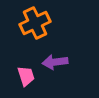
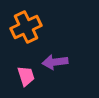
orange cross: moved 9 px left, 4 px down
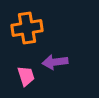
orange cross: moved 1 px right, 1 px down; rotated 16 degrees clockwise
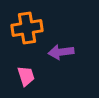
purple arrow: moved 6 px right, 10 px up
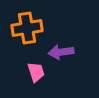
pink trapezoid: moved 10 px right, 4 px up
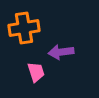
orange cross: moved 3 px left
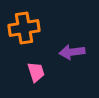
purple arrow: moved 11 px right
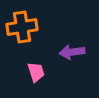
orange cross: moved 2 px left, 1 px up
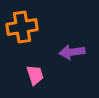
pink trapezoid: moved 1 px left, 3 px down
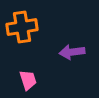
pink trapezoid: moved 7 px left, 5 px down
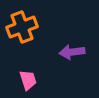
orange cross: rotated 12 degrees counterclockwise
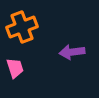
pink trapezoid: moved 13 px left, 12 px up
